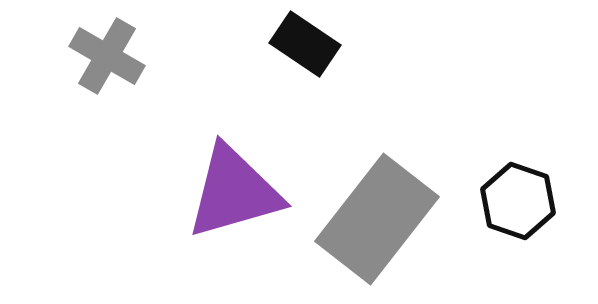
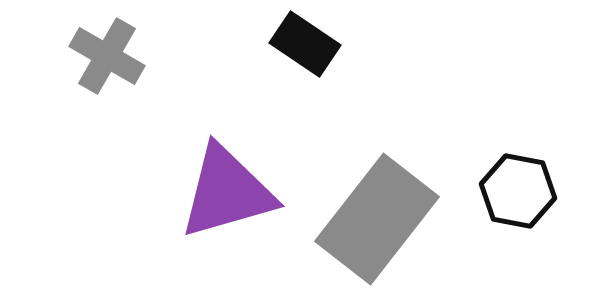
purple triangle: moved 7 px left
black hexagon: moved 10 px up; rotated 8 degrees counterclockwise
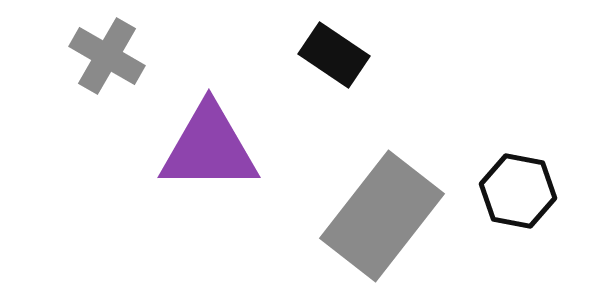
black rectangle: moved 29 px right, 11 px down
purple triangle: moved 18 px left, 44 px up; rotated 16 degrees clockwise
gray rectangle: moved 5 px right, 3 px up
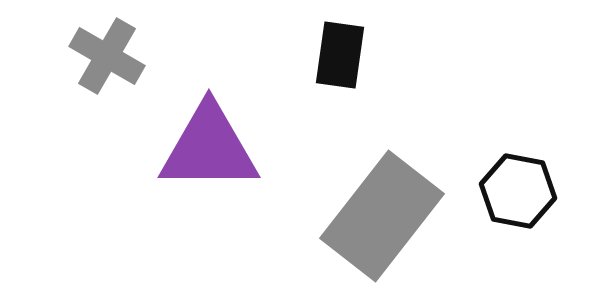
black rectangle: moved 6 px right; rotated 64 degrees clockwise
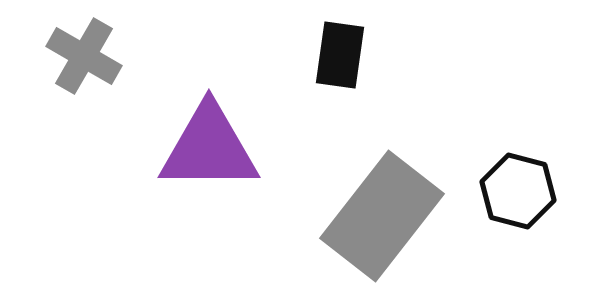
gray cross: moved 23 px left
black hexagon: rotated 4 degrees clockwise
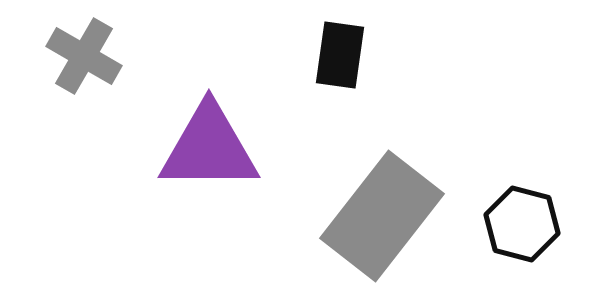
black hexagon: moved 4 px right, 33 px down
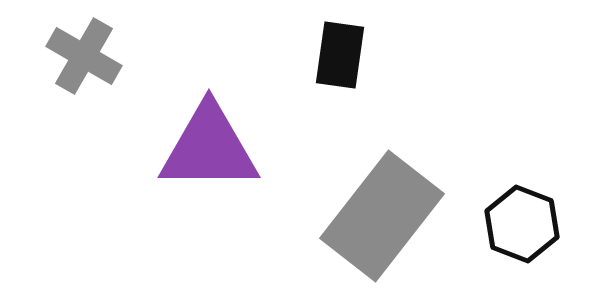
black hexagon: rotated 6 degrees clockwise
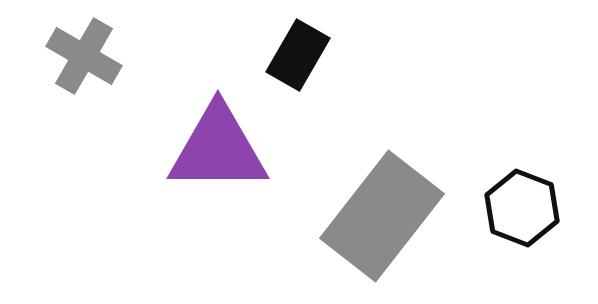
black rectangle: moved 42 px left; rotated 22 degrees clockwise
purple triangle: moved 9 px right, 1 px down
black hexagon: moved 16 px up
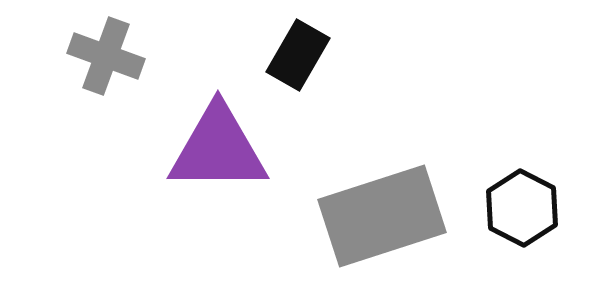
gray cross: moved 22 px right; rotated 10 degrees counterclockwise
black hexagon: rotated 6 degrees clockwise
gray rectangle: rotated 34 degrees clockwise
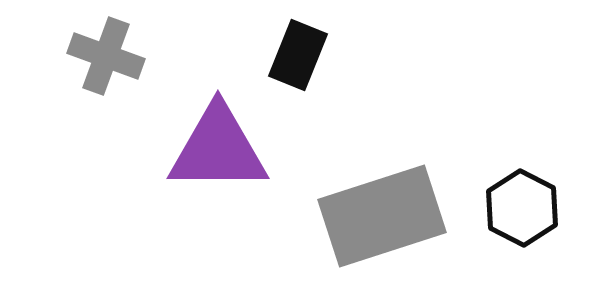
black rectangle: rotated 8 degrees counterclockwise
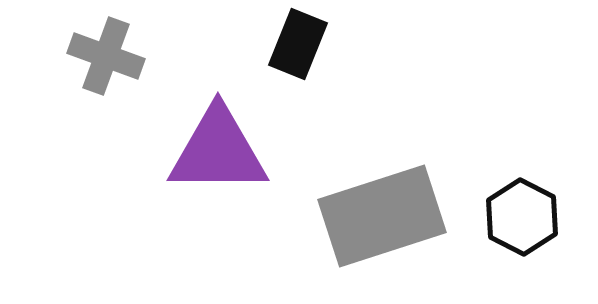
black rectangle: moved 11 px up
purple triangle: moved 2 px down
black hexagon: moved 9 px down
